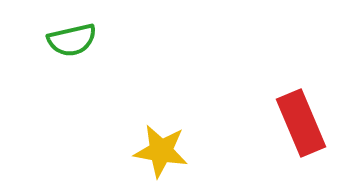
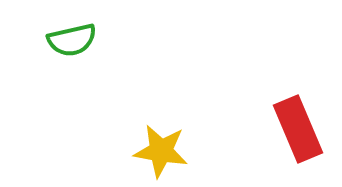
red rectangle: moved 3 px left, 6 px down
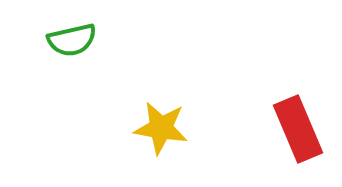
yellow star: moved 23 px up
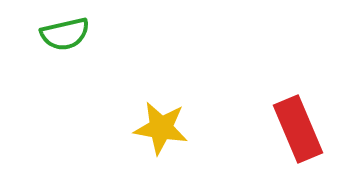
green semicircle: moved 7 px left, 6 px up
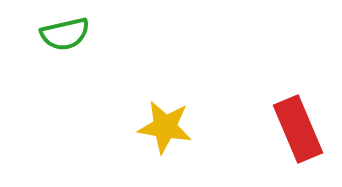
yellow star: moved 4 px right, 1 px up
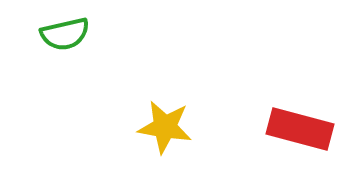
red rectangle: moved 2 px right; rotated 52 degrees counterclockwise
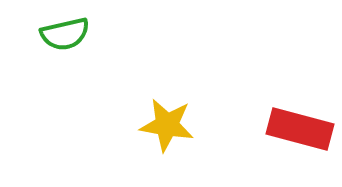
yellow star: moved 2 px right, 2 px up
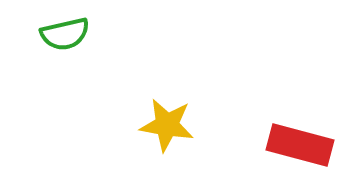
red rectangle: moved 16 px down
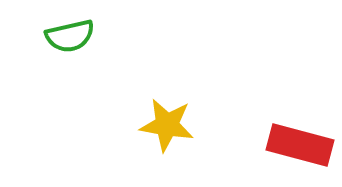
green semicircle: moved 5 px right, 2 px down
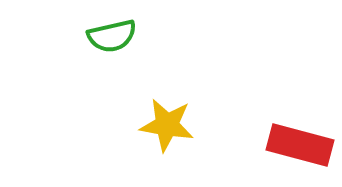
green semicircle: moved 42 px right
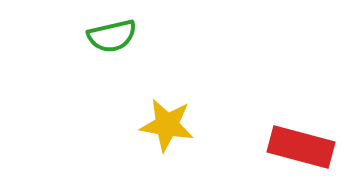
red rectangle: moved 1 px right, 2 px down
